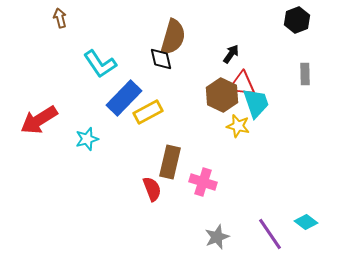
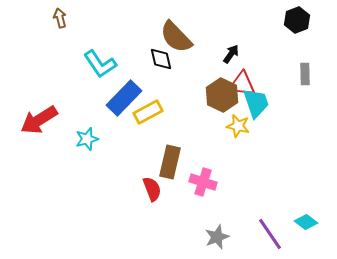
brown semicircle: moved 3 px right; rotated 120 degrees clockwise
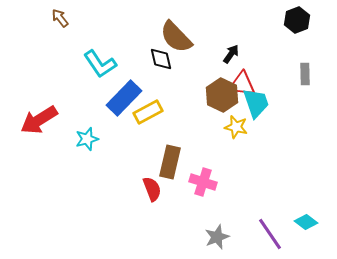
brown arrow: rotated 24 degrees counterclockwise
yellow star: moved 2 px left, 1 px down
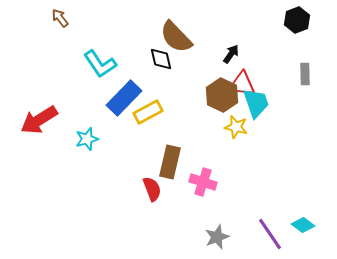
cyan diamond: moved 3 px left, 3 px down
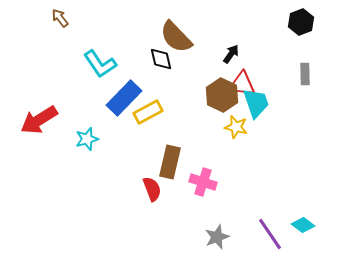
black hexagon: moved 4 px right, 2 px down
